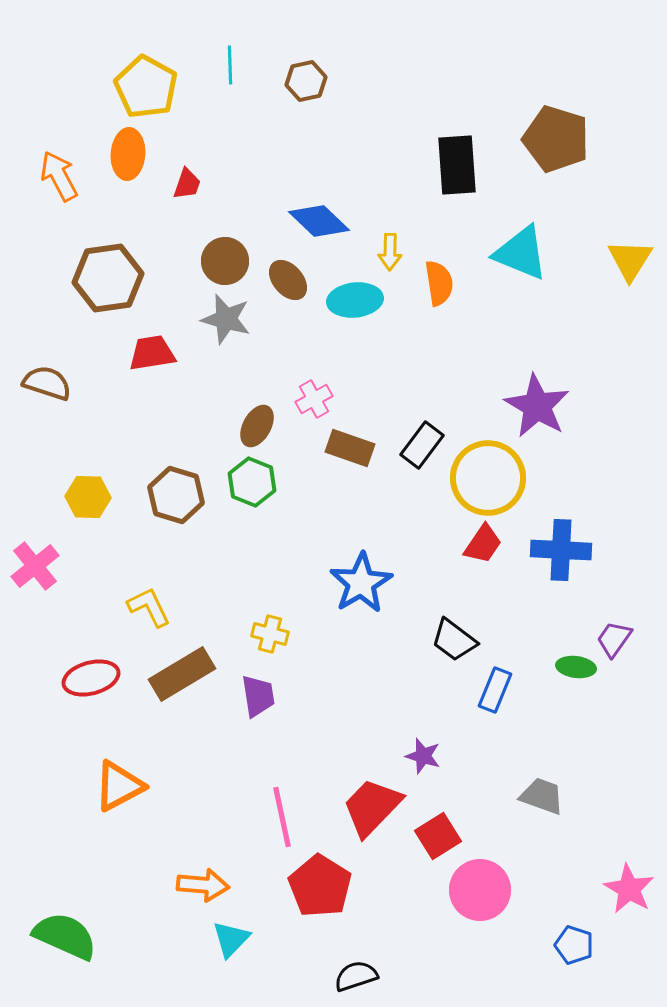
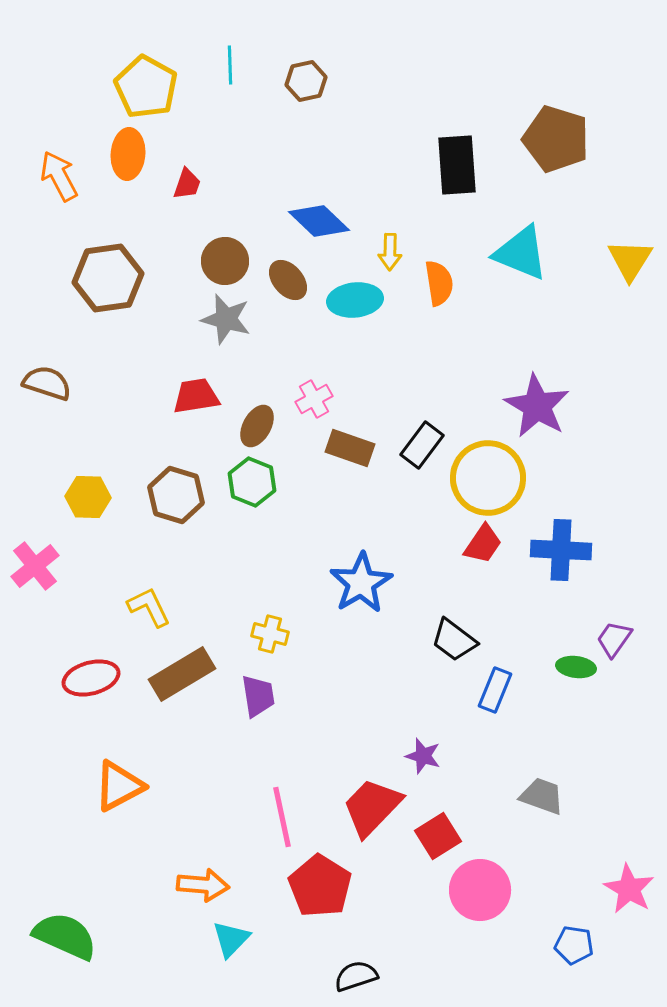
red trapezoid at (152, 353): moved 44 px right, 43 px down
blue pentagon at (574, 945): rotated 9 degrees counterclockwise
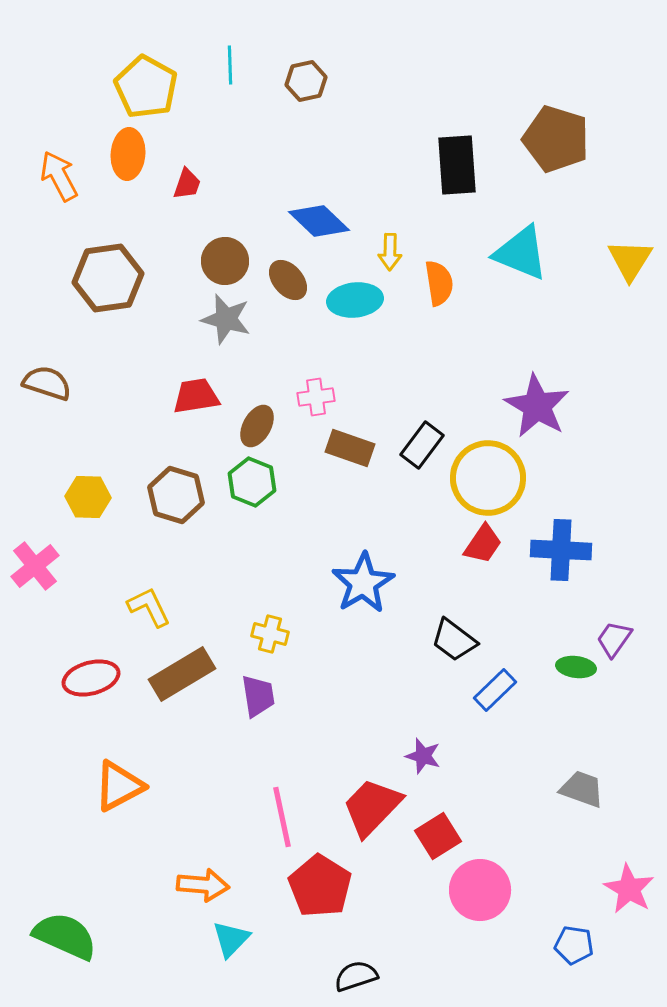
pink cross at (314, 399): moved 2 px right, 2 px up; rotated 21 degrees clockwise
blue star at (361, 583): moved 2 px right
blue rectangle at (495, 690): rotated 24 degrees clockwise
gray trapezoid at (542, 796): moved 40 px right, 7 px up
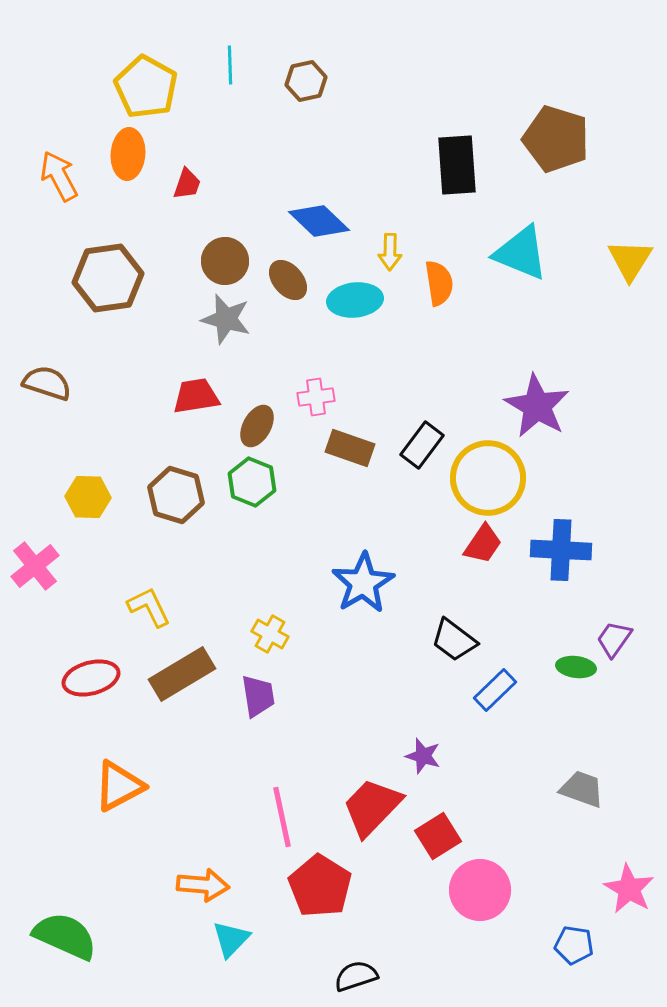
yellow cross at (270, 634): rotated 15 degrees clockwise
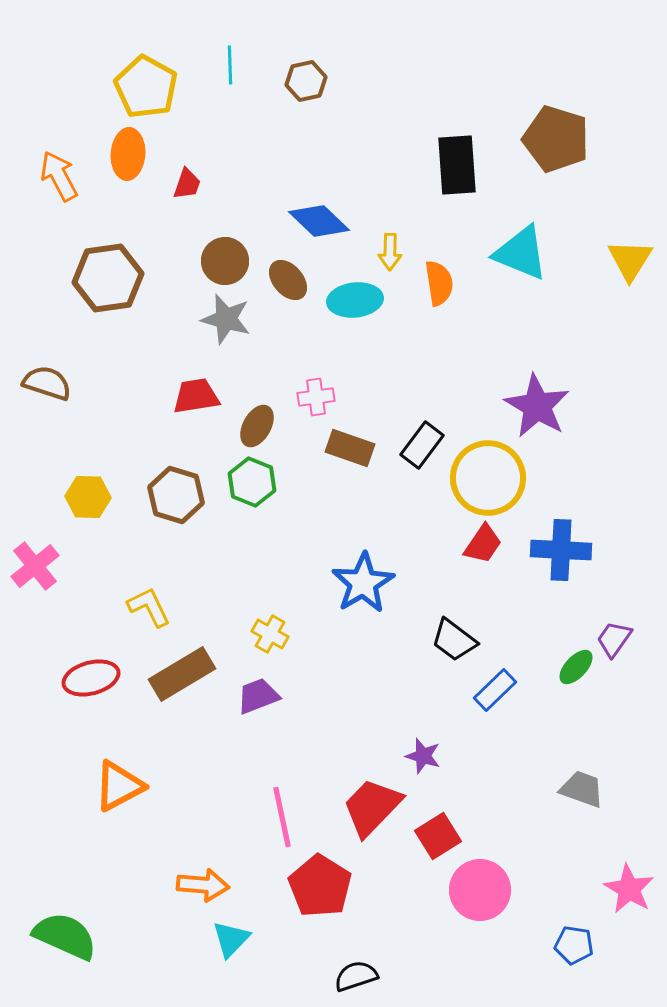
green ellipse at (576, 667): rotated 54 degrees counterclockwise
purple trapezoid at (258, 696): rotated 102 degrees counterclockwise
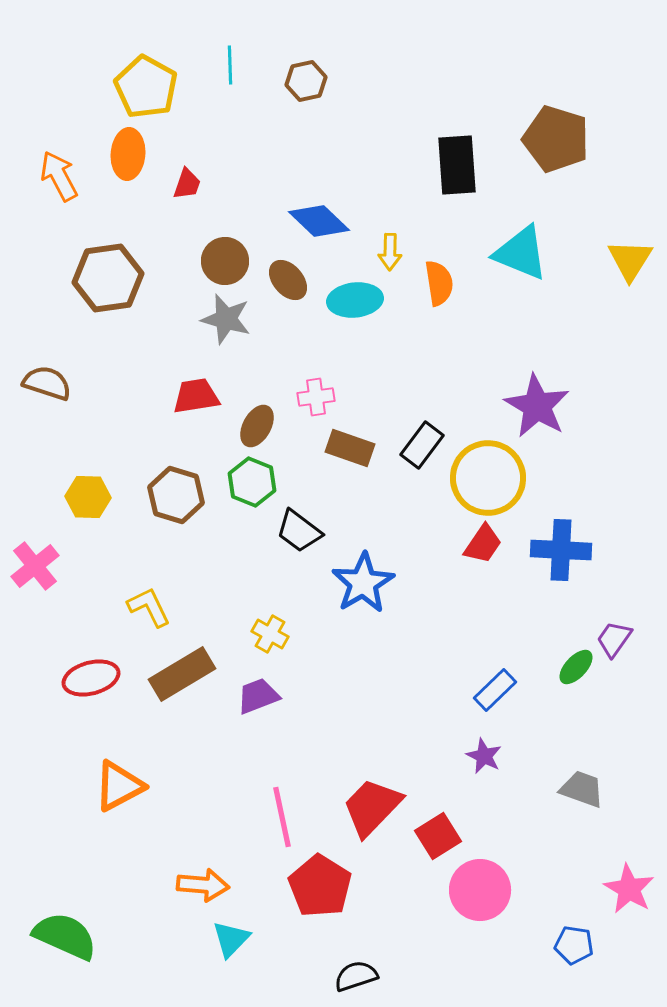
black trapezoid at (454, 640): moved 155 px left, 109 px up
purple star at (423, 756): moved 61 px right; rotated 9 degrees clockwise
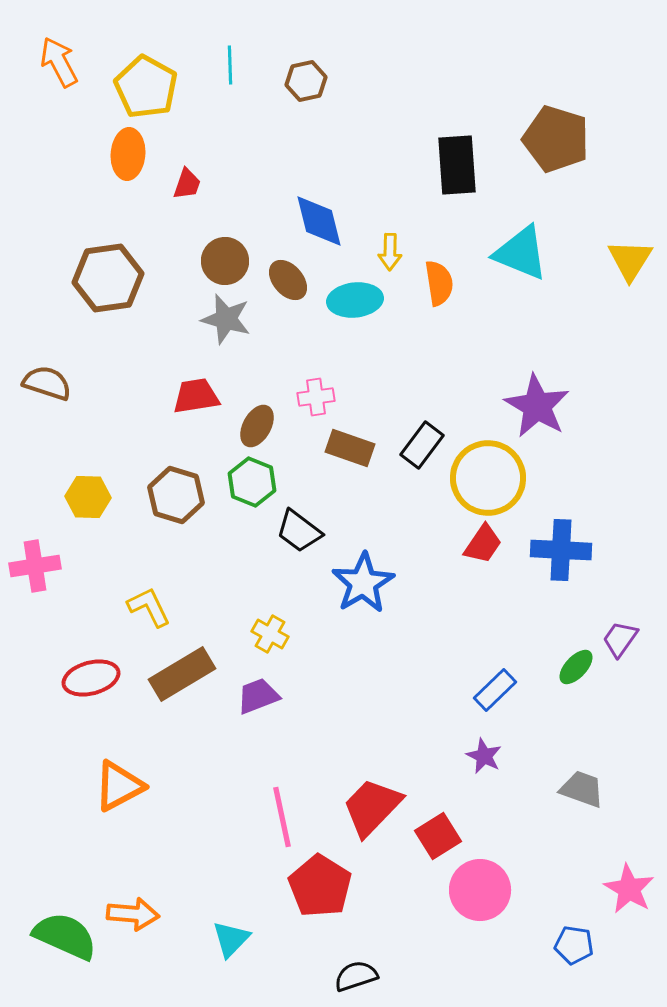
orange arrow at (59, 176): moved 114 px up
blue diamond at (319, 221): rotated 32 degrees clockwise
pink cross at (35, 566): rotated 30 degrees clockwise
purple trapezoid at (614, 639): moved 6 px right
orange arrow at (203, 885): moved 70 px left, 29 px down
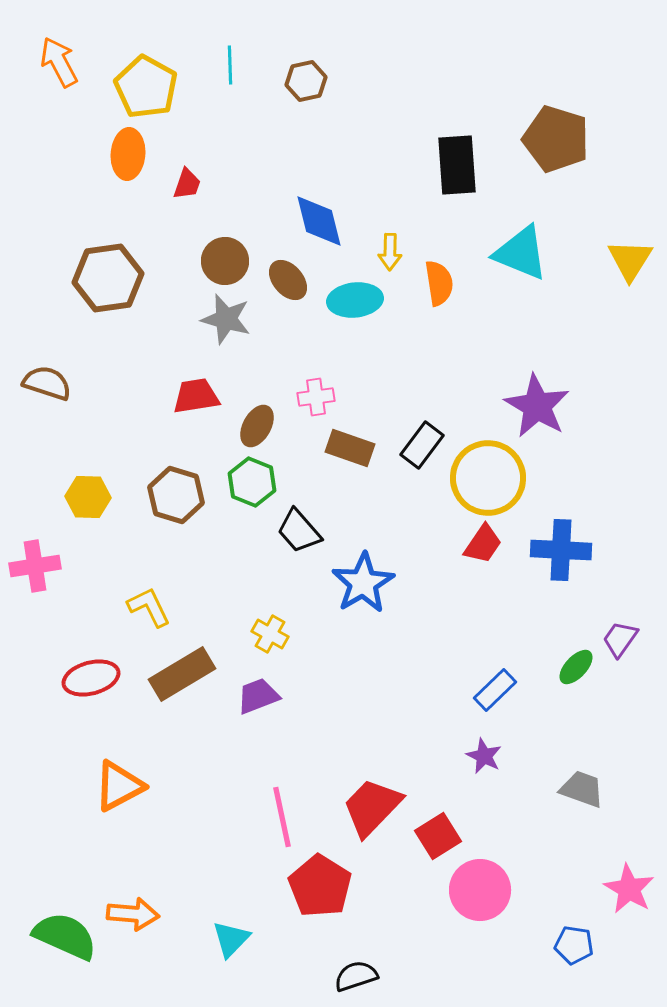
black trapezoid at (299, 531): rotated 12 degrees clockwise
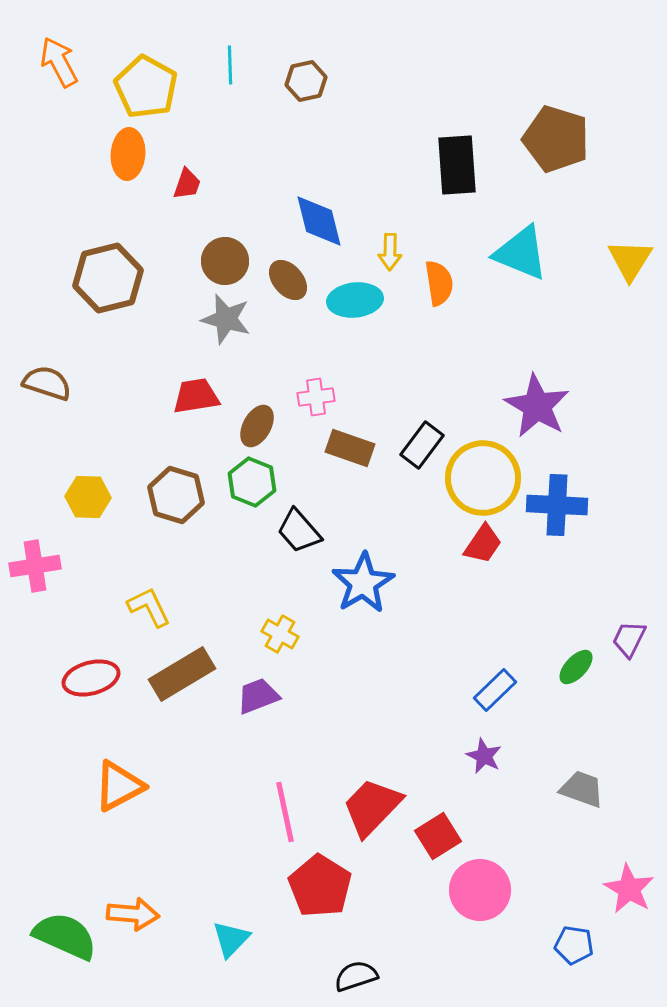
brown hexagon at (108, 278): rotated 6 degrees counterclockwise
yellow circle at (488, 478): moved 5 px left
blue cross at (561, 550): moved 4 px left, 45 px up
yellow cross at (270, 634): moved 10 px right
purple trapezoid at (620, 639): moved 9 px right; rotated 9 degrees counterclockwise
pink line at (282, 817): moved 3 px right, 5 px up
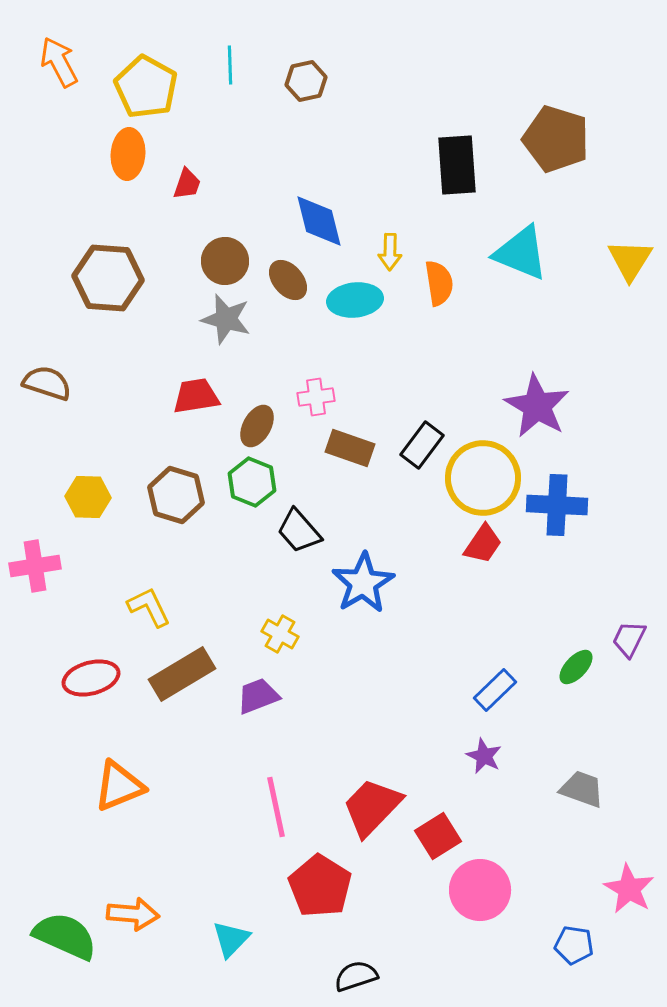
brown hexagon at (108, 278): rotated 18 degrees clockwise
orange triangle at (119, 786): rotated 6 degrees clockwise
pink line at (285, 812): moved 9 px left, 5 px up
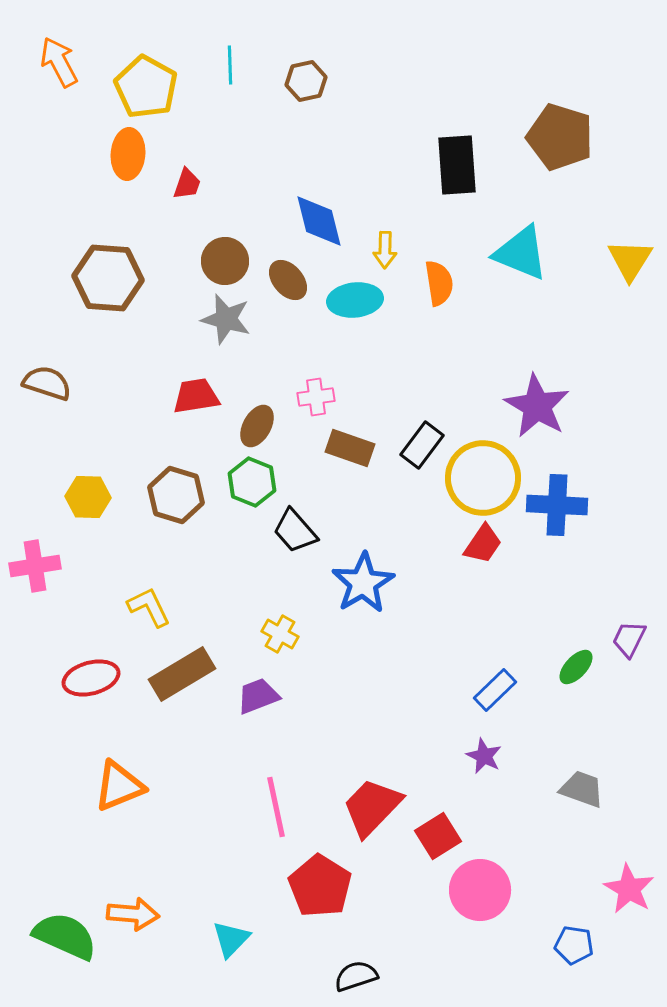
brown pentagon at (556, 139): moved 4 px right, 2 px up
yellow arrow at (390, 252): moved 5 px left, 2 px up
black trapezoid at (299, 531): moved 4 px left
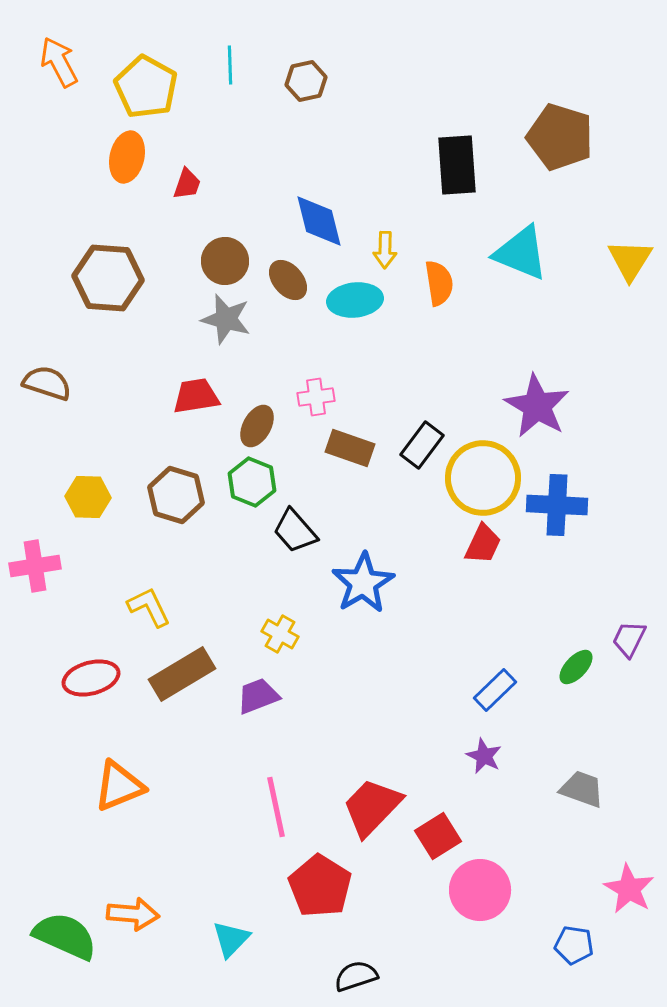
orange ellipse at (128, 154): moved 1 px left, 3 px down; rotated 9 degrees clockwise
red trapezoid at (483, 544): rotated 9 degrees counterclockwise
